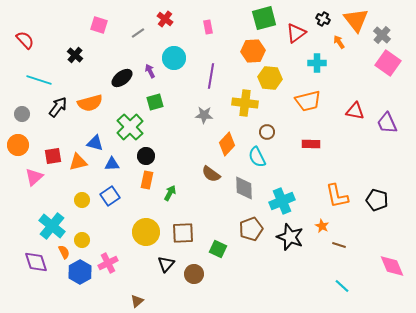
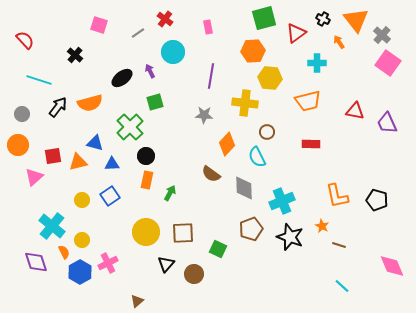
cyan circle at (174, 58): moved 1 px left, 6 px up
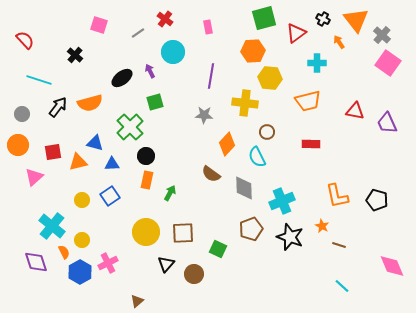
red square at (53, 156): moved 4 px up
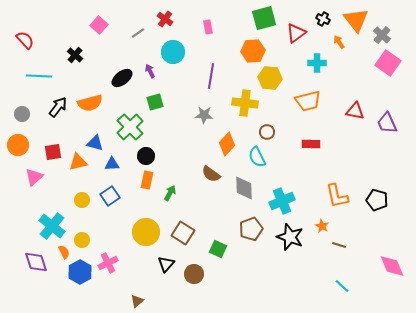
pink square at (99, 25): rotated 24 degrees clockwise
cyan line at (39, 80): moved 4 px up; rotated 15 degrees counterclockwise
brown square at (183, 233): rotated 35 degrees clockwise
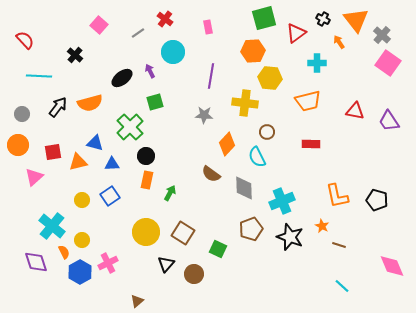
purple trapezoid at (387, 123): moved 2 px right, 2 px up; rotated 10 degrees counterclockwise
